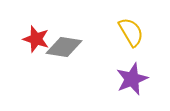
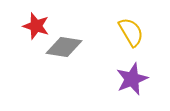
red star: moved 13 px up
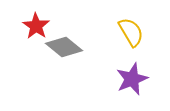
red star: rotated 16 degrees clockwise
gray diamond: rotated 30 degrees clockwise
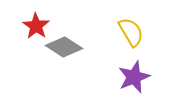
gray diamond: rotated 6 degrees counterclockwise
purple star: moved 2 px right, 2 px up
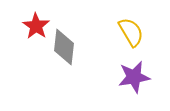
gray diamond: rotated 63 degrees clockwise
purple star: rotated 12 degrees clockwise
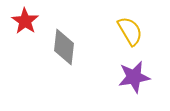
red star: moved 11 px left, 5 px up
yellow semicircle: moved 1 px left, 1 px up
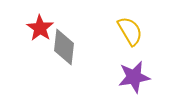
red star: moved 15 px right, 7 px down
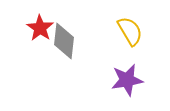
gray diamond: moved 6 px up
purple star: moved 7 px left, 3 px down
